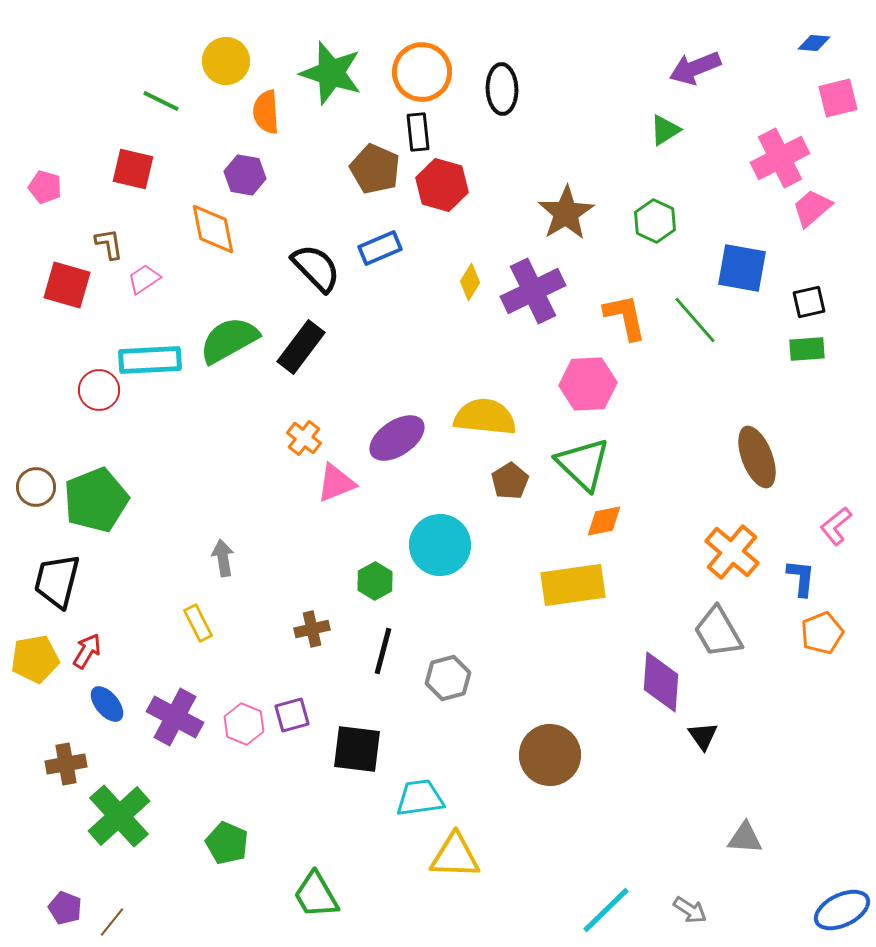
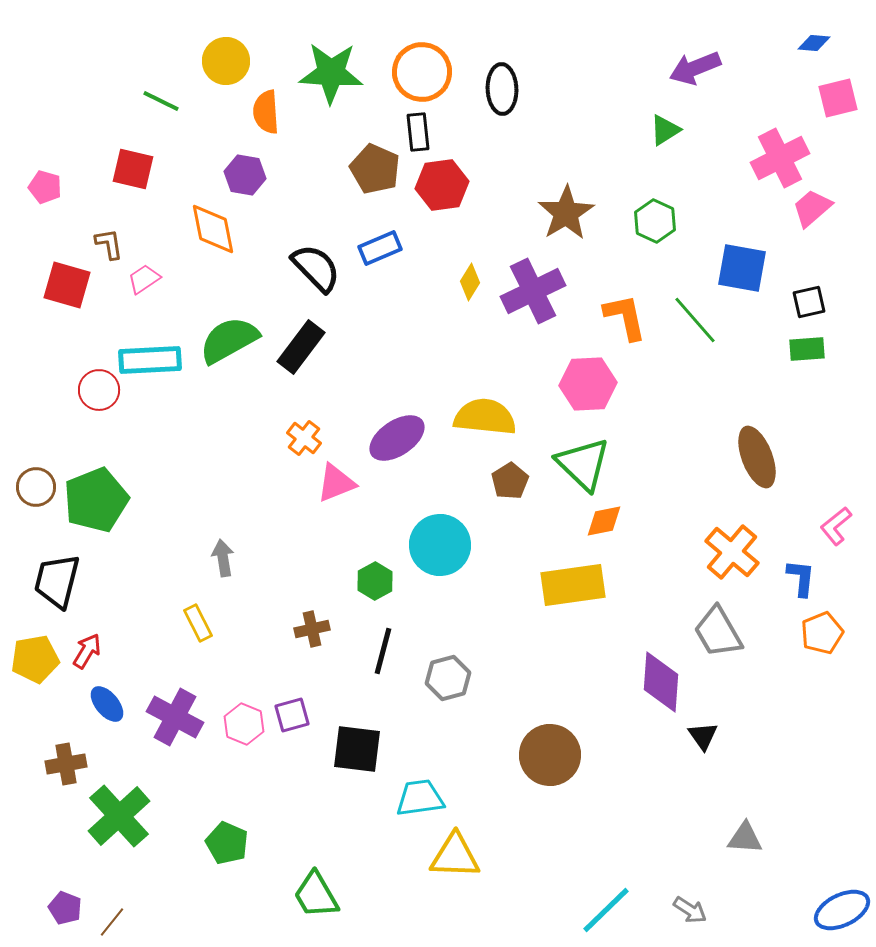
green star at (331, 73): rotated 14 degrees counterclockwise
red hexagon at (442, 185): rotated 24 degrees counterclockwise
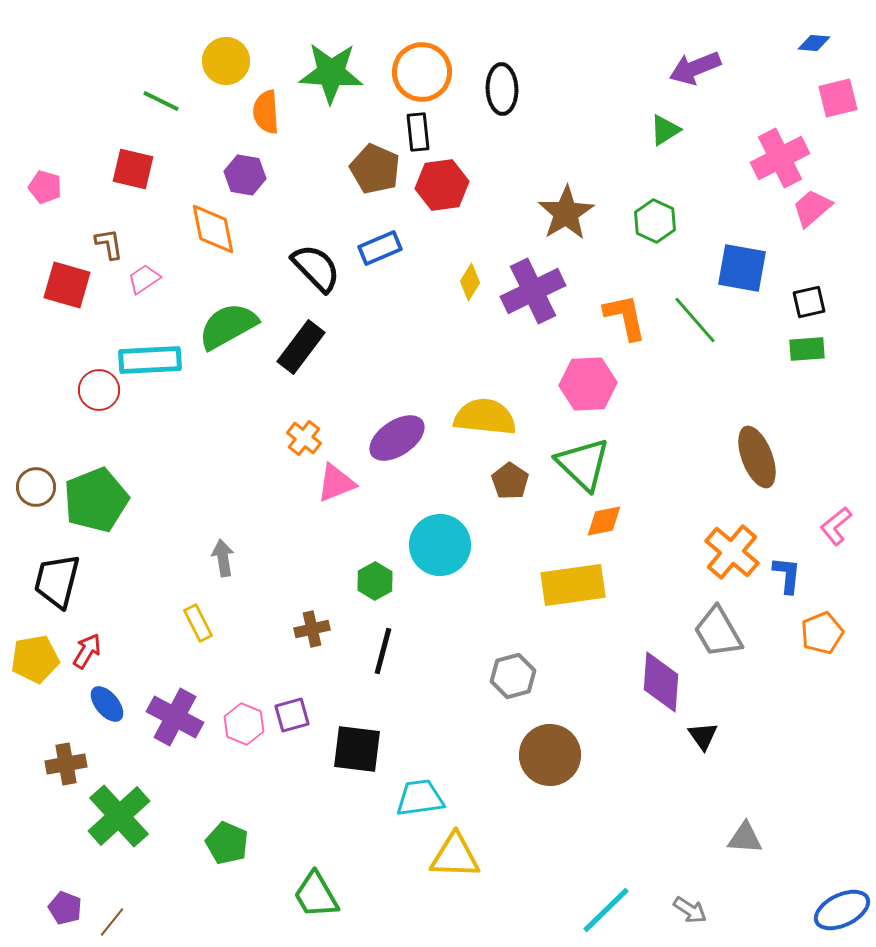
green semicircle at (229, 340): moved 1 px left, 14 px up
brown pentagon at (510, 481): rotated 6 degrees counterclockwise
blue L-shape at (801, 578): moved 14 px left, 3 px up
gray hexagon at (448, 678): moved 65 px right, 2 px up
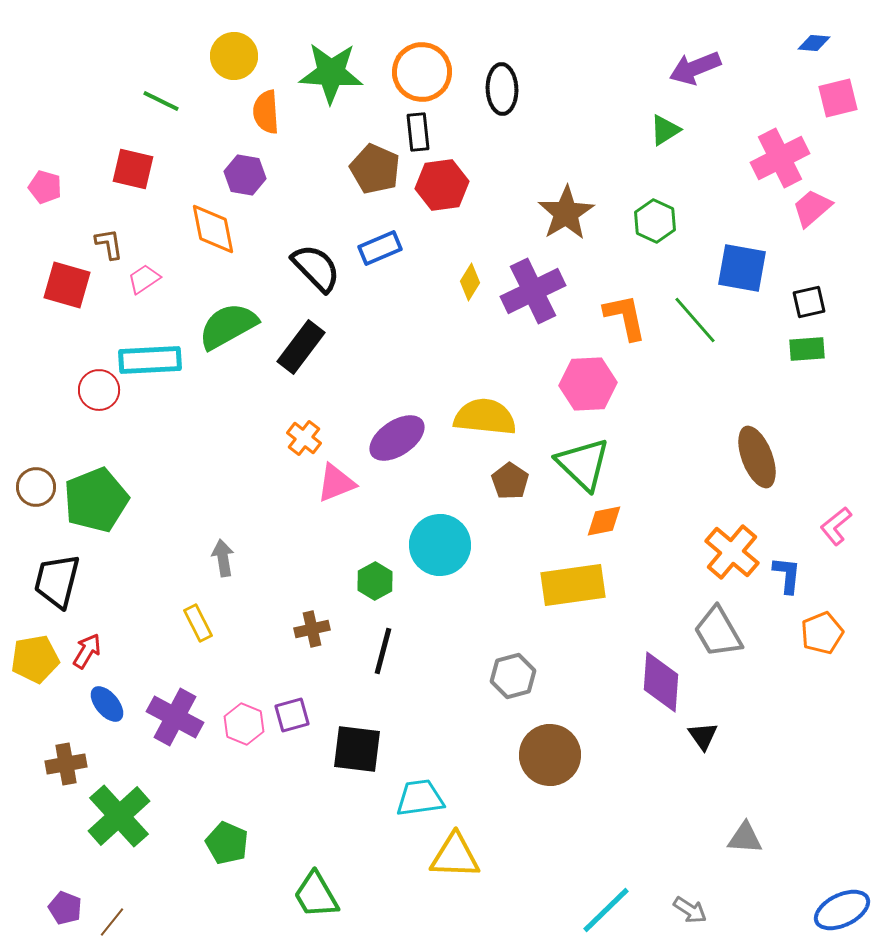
yellow circle at (226, 61): moved 8 px right, 5 px up
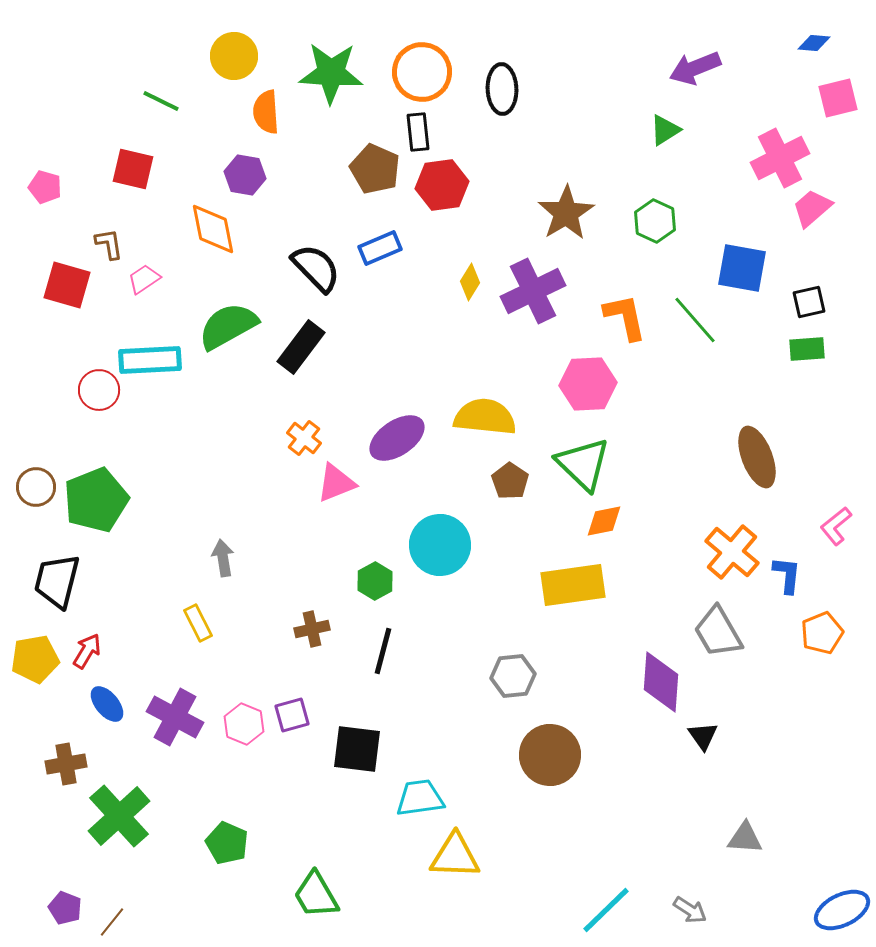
gray hexagon at (513, 676): rotated 9 degrees clockwise
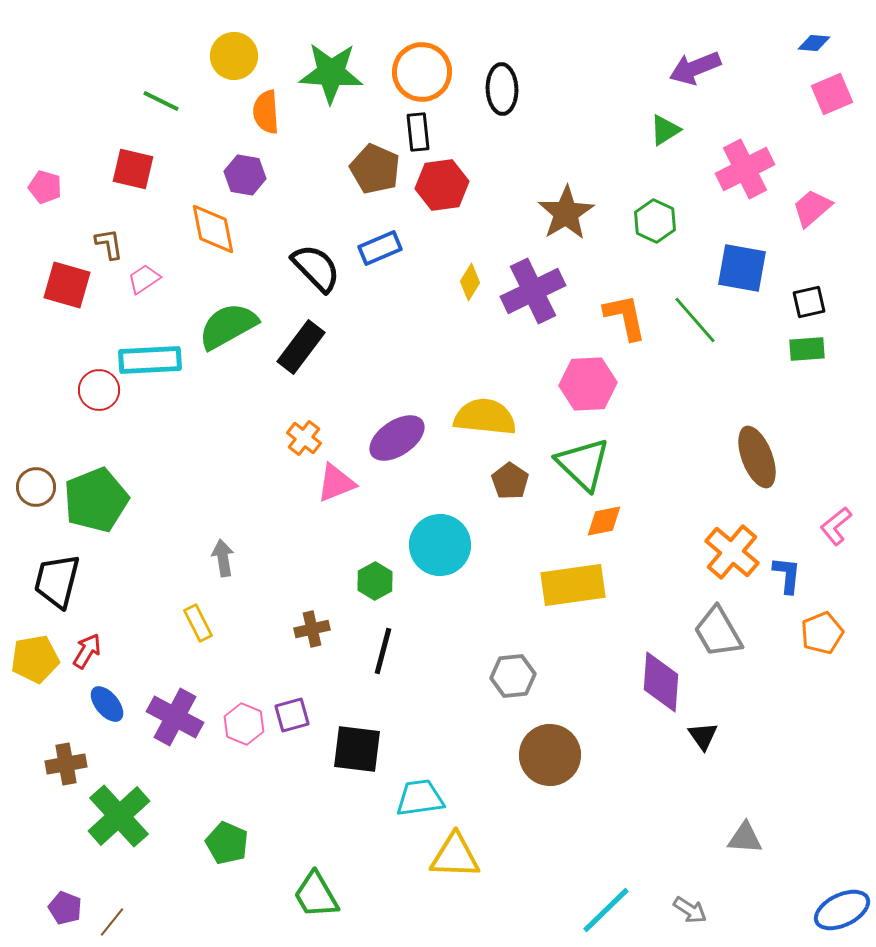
pink square at (838, 98): moved 6 px left, 4 px up; rotated 9 degrees counterclockwise
pink cross at (780, 158): moved 35 px left, 11 px down
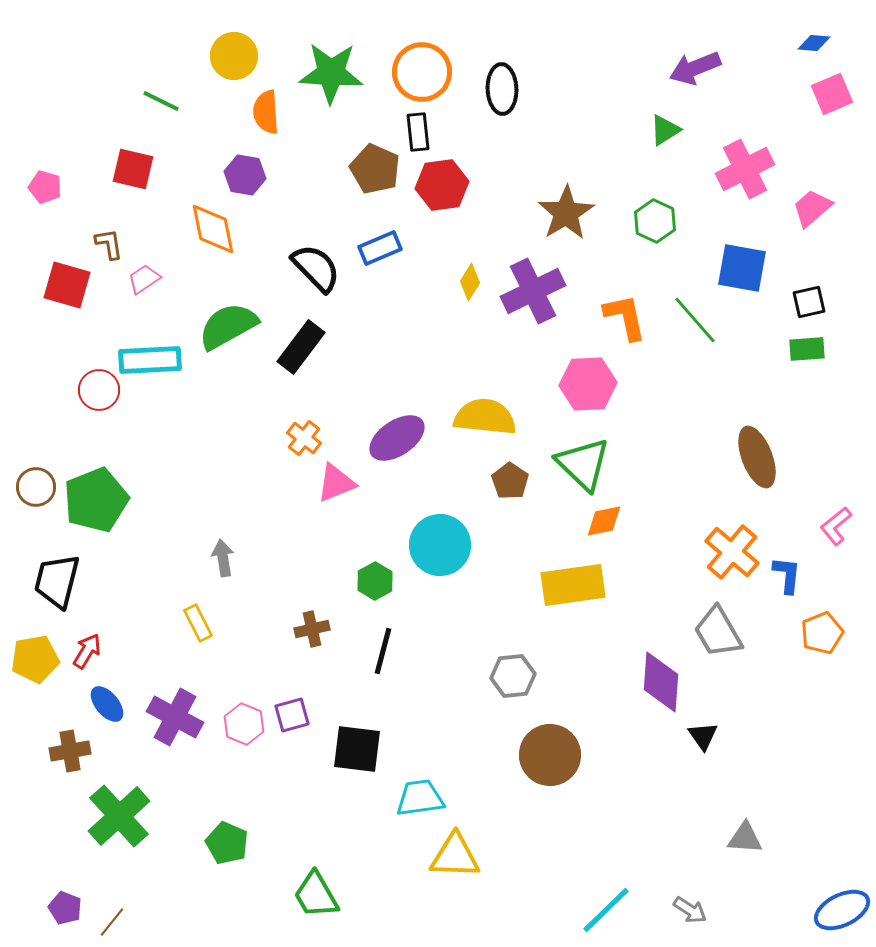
brown cross at (66, 764): moved 4 px right, 13 px up
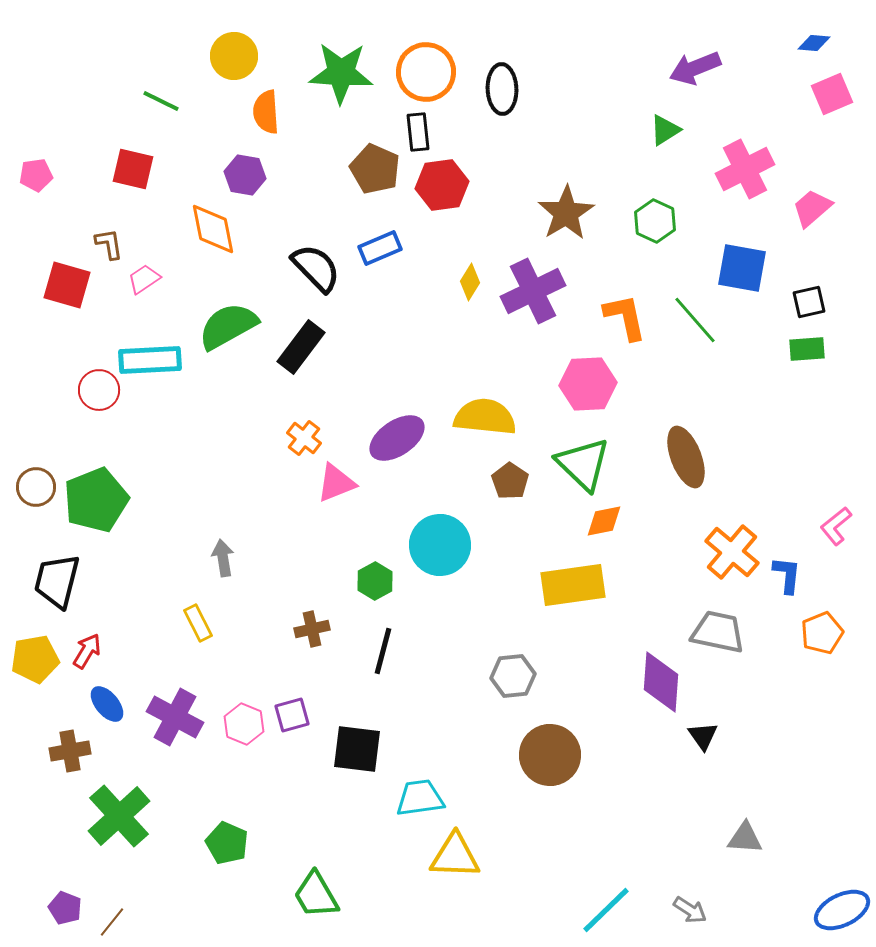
orange circle at (422, 72): moved 4 px right
green star at (331, 73): moved 10 px right
pink pentagon at (45, 187): moved 9 px left, 12 px up; rotated 24 degrees counterclockwise
brown ellipse at (757, 457): moved 71 px left
gray trapezoid at (718, 632): rotated 132 degrees clockwise
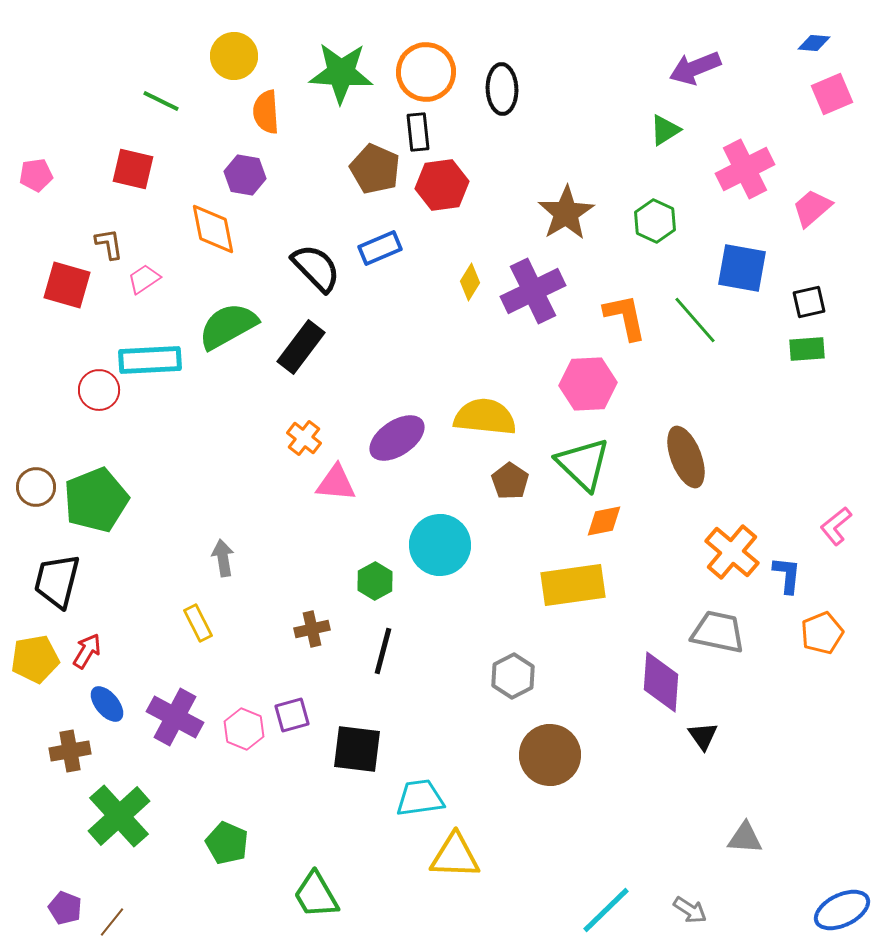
pink triangle at (336, 483): rotated 27 degrees clockwise
gray hexagon at (513, 676): rotated 21 degrees counterclockwise
pink hexagon at (244, 724): moved 5 px down
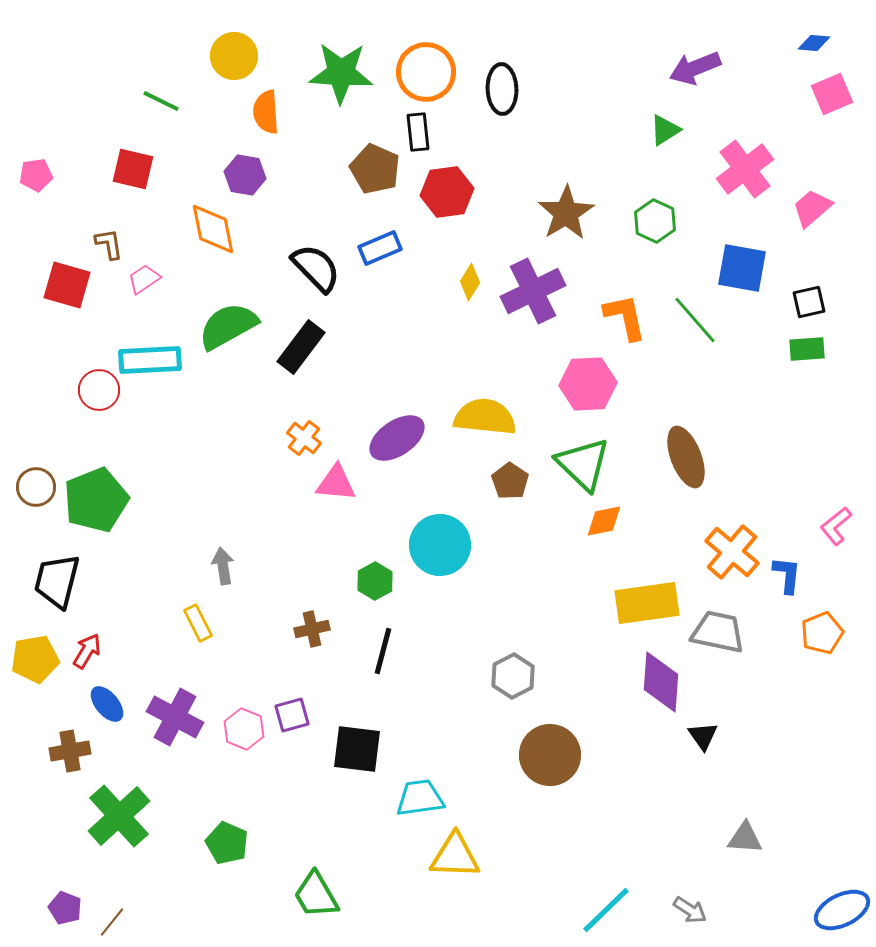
pink cross at (745, 169): rotated 10 degrees counterclockwise
red hexagon at (442, 185): moved 5 px right, 7 px down
gray arrow at (223, 558): moved 8 px down
yellow rectangle at (573, 585): moved 74 px right, 18 px down
